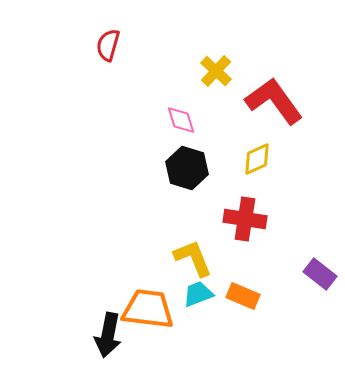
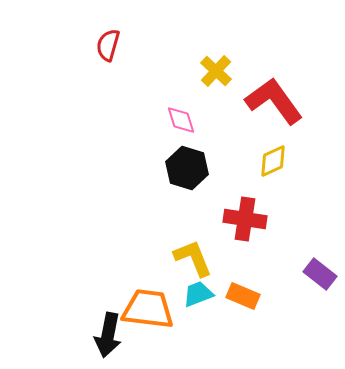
yellow diamond: moved 16 px right, 2 px down
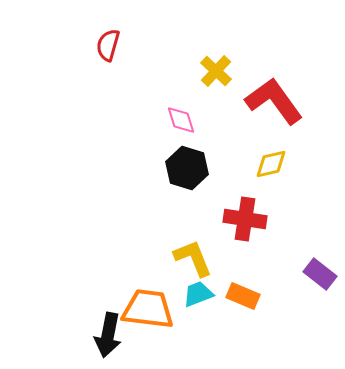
yellow diamond: moved 2 px left, 3 px down; rotated 12 degrees clockwise
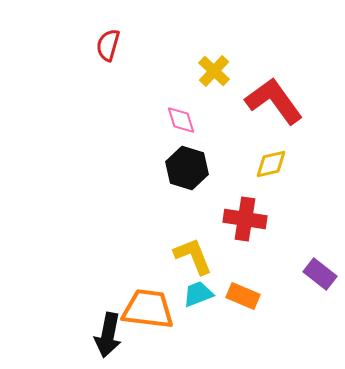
yellow cross: moved 2 px left
yellow L-shape: moved 2 px up
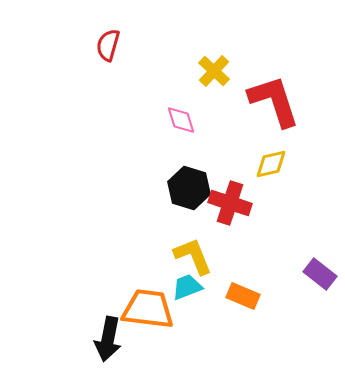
red L-shape: rotated 18 degrees clockwise
black hexagon: moved 2 px right, 20 px down
red cross: moved 15 px left, 16 px up; rotated 9 degrees clockwise
cyan trapezoid: moved 11 px left, 7 px up
black arrow: moved 4 px down
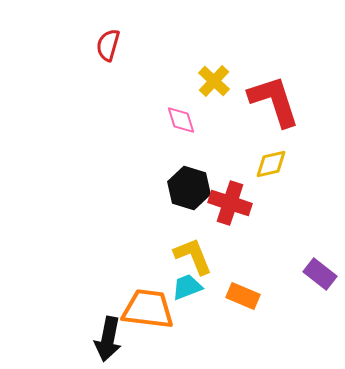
yellow cross: moved 10 px down
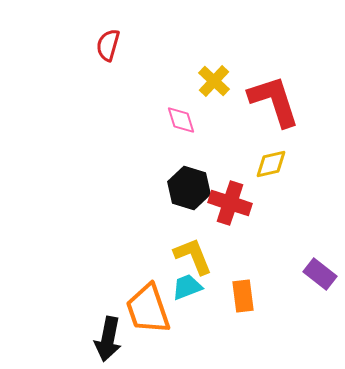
orange rectangle: rotated 60 degrees clockwise
orange trapezoid: rotated 116 degrees counterclockwise
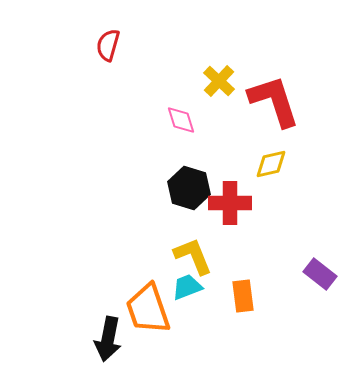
yellow cross: moved 5 px right
red cross: rotated 18 degrees counterclockwise
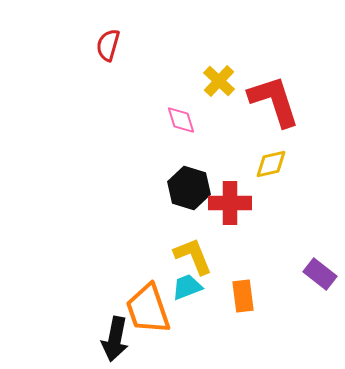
black arrow: moved 7 px right
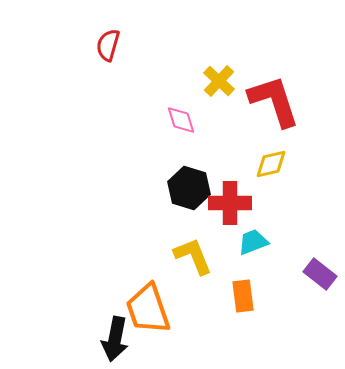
cyan trapezoid: moved 66 px right, 45 px up
